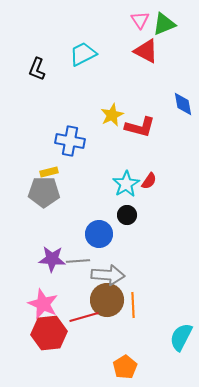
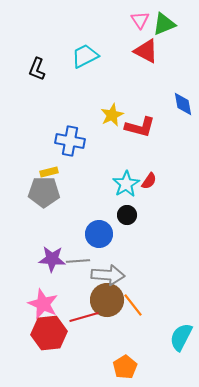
cyan trapezoid: moved 2 px right, 2 px down
orange line: rotated 35 degrees counterclockwise
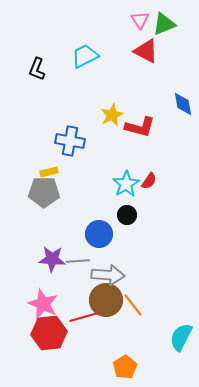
brown circle: moved 1 px left
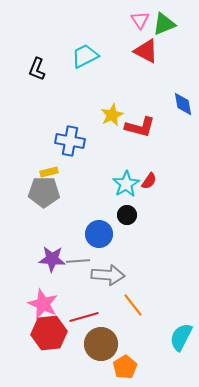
brown circle: moved 5 px left, 44 px down
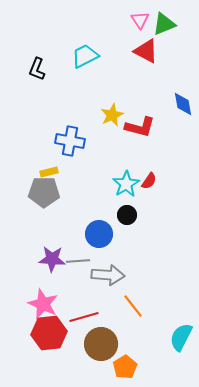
orange line: moved 1 px down
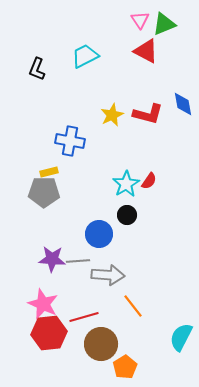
red L-shape: moved 8 px right, 13 px up
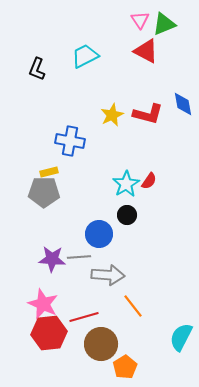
gray line: moved 1 px right, 4 px up
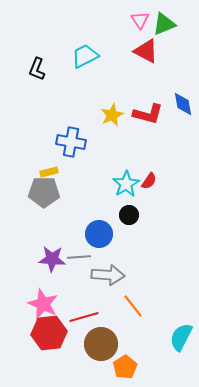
blue cross: moved 1 px right, 1 px down
black circle: moved 2 px right
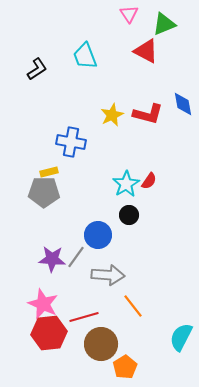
pink triangle: moved 11 px left, 6 px up
cyan trapezoid: rotated 84 degrees counterclockwise
black L-shape: rotated 145 degrees counterclockwise
blue circle: moved 1 px left, 1 px down
gray line: moved 3 px left; rotated 50 degrees counterclockwise
